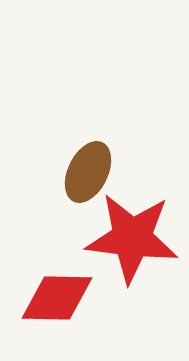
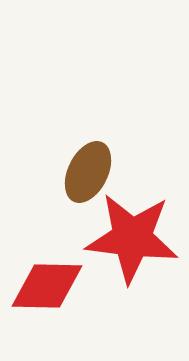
red diamond: moved 10 px left, 12 px up
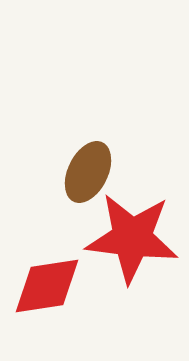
red diamond: rotated 10 degrees counterclockwise
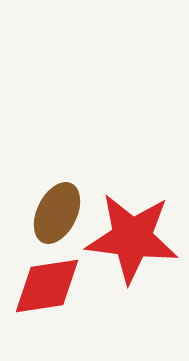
brown ellipse: moved 31 px left, 41 px down
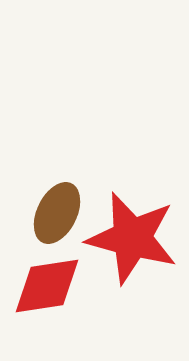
red star: rotated 8 degrees clockwise
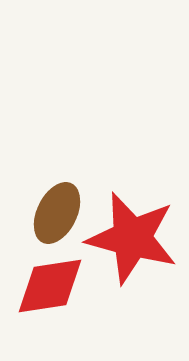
red diamond: moved 3 px right
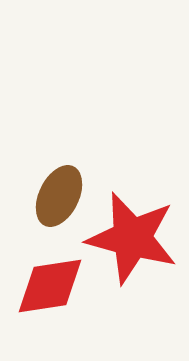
brown ellipse: moved 2 px right, 17 px up
